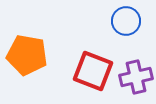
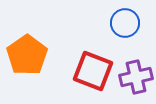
blue circle: moved 1 px left, 2 px down
orange pentagon: rotated 27 degrees clockwise
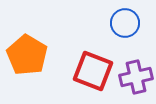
orange pentagon: rotated 6 degrees counterclockwise
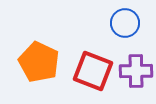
orange pentagon: moved 12 px right, 7 px down; rotated 6 degrees counterclockwise
purple cross: moved 6 px up; rotated 12 degrees clockwise
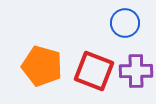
orange pentagon: moved 3 px right, 4 px down; rotated 9 degrees counterclockwise
red square: moved 1 px right
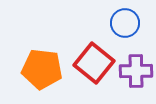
orange pentagon: moved 3 px down; rotated 9 degrees counterclockwise
red square: moved 8 px up; rotated 18 degrees clockwise
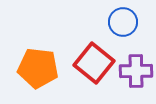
blue circle: moved 2 px left, 1 px up
orange pentagon: moved 4 px left, 1 px up
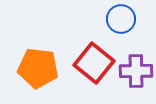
blue circle: moved 2 px left, 3 px up
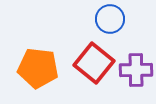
blue circle: moved 11 px left
purple cross: moved 1 px up
